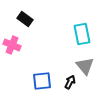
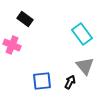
cyan rectangle: rotated 25 degrees counterclockwise
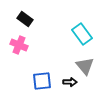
pink cross: moved 7 px right
black arrow: rotated 64 degrees clockwise
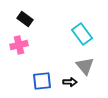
pink cross: rotated 36 degrees counterclockwise
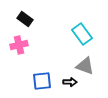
gray triangle: rotated 30 degrees counterclockwise
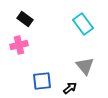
cyan rectangle: moved 1 px right, 10 px up
gray triangle: rotated 30 degrees clockwise
black arrow: moved 6 px down; rotated 40 degrees counterclockwise
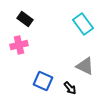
gray triangle: rotated 24 degrees counterclockwise
blue square: moved 1 px right; rotated 30 degrees clockwise
black arrow: rotated 88 degrees clockwise
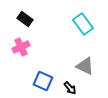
pink cross: moved 2 px right, 2 px down; rotated 12 degrees counterclockwise
